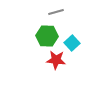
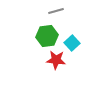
gray line: moved 1 px up
green hexagon: rotated 10 degrees counterclockwise
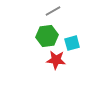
gray line: moved 3 px left; rotated 14 degrees counterclockwise
cyan square: rotated 28 degrees clockwise
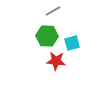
green hexagon: rotated 10 degrees clockwise
red star: moved 1 px down
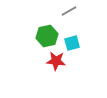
gray line: moved 16 px right
green hexagon: rotated 15 degrees counterclockwise
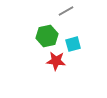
gray line: moved 3 px left
cyan square: moved 1 px right, 1 px down
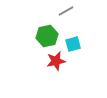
red star: rotated 18 degrees counterclockwise
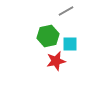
green hexagon: moved 1 px right
cyan square: moved 3 px left; rotated 14 degrees clockwise
